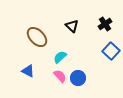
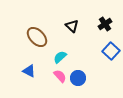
blue triangle: moved 1 px right
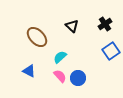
blue square: rotated 12 degrees clockwise
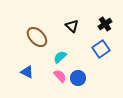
blue square: moved 10 px left, 2 px up
blue triangle: moved 2 px left, 1 px down
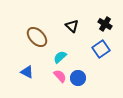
black cross: rotated 24 degrees counterclockwise
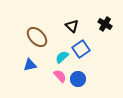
blue square: moved 20 px left
cyan semicircle: moved 2 px right
blue triangle: moved 3 px right, 7 px up; rotated 40 degrees counterclockwise
blue circle: moved 1 px down
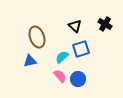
black triangle: moved 3 px right
brown ellipse: rotated 25 degrees clockwise
blue square: rotated 18 degrees clockwise
blue triangle: moved 4 px up
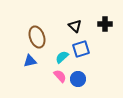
black cross: rotated 32 degrees counterclockwise
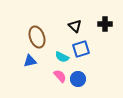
cyan semicircle: rotated 112 degrees counterclockwise
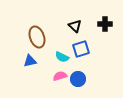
pink semicircle: rotated 64 degrees counterclockwise
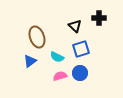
black cross: moved 6 px left, 6 px up
cyan semicircle: moved 5 px left
blue triangle: rotated 24 degrees counterclockwise
blue circle: moved 2 px right, 6 px up
